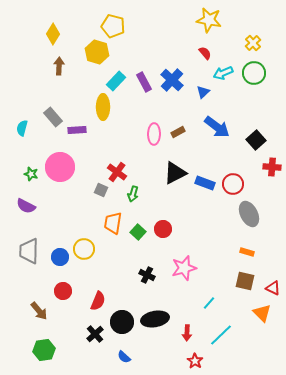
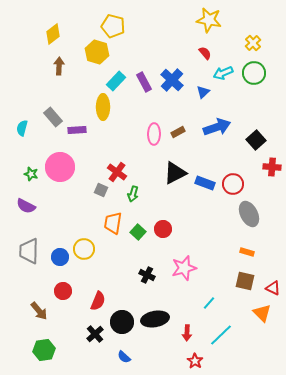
yellow diamond at (53, 34): rotated 20 degrees clockwise
blue arrow at (217, 127): rotated 56 degrees counterclockwise
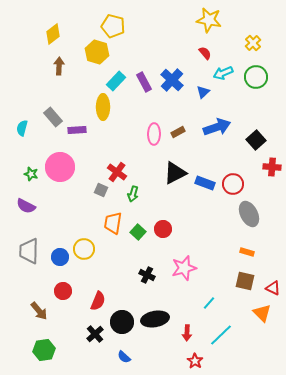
green circle at (254, 73): moved 2 px right, 4 px down
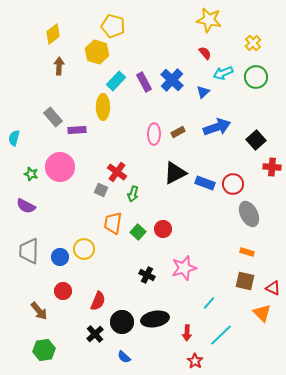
cyan semicircle at (22, 128): moved 8 px left, 10 px down
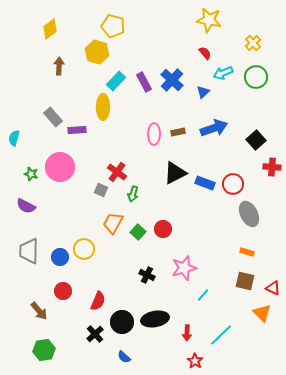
yellow diamond at (53, 34): moved 3 px left, 5 px up
blue arrow at (217, 127): moved 3 px left, 1 px down
brown rectangle at (178, 132): rotated 16 degrees clockwise
orange trapezoid at (113, 223): rotated 20 degrees clockwise
cyan line at (209, 303): moved 6 px left, 8 px up
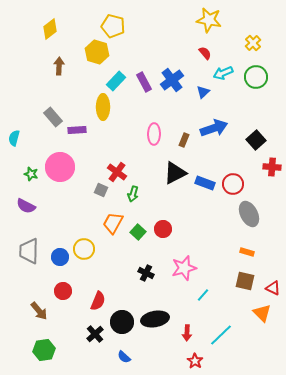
blue cross at (172, 80): rotated 10 degrees clockwise
brown rectangle at (178, 132): moved 6 px right, 8 px down; rotated 56 degrees counterclockwise
black cross at (147, 275): moved 1 px left, 2 px up
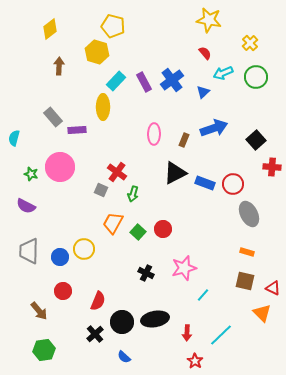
yellow cross at (253, 43): moved 3 px left
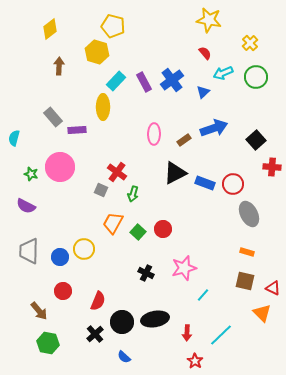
brown rectangle at (184, 140): rotated 32 degrees clockwise
green hexagon at (44, 350): moved 4 px right, 7 px up; rotated 20 degrees clockwise
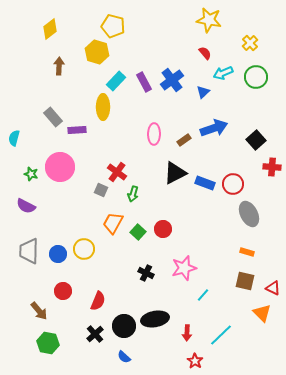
blue circle at (60, 257): moved 2 px left, 3 px up
black circle at (122, 322): moved 2 px right, 4 px down
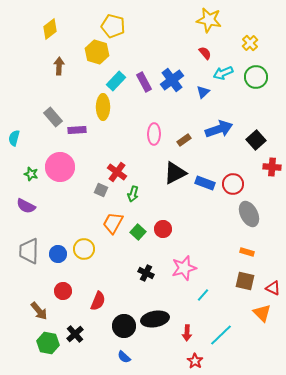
blue arrow at (214, 128): moved 5 px right, 1 px down
black cross at (95, 334): moved 20 px left
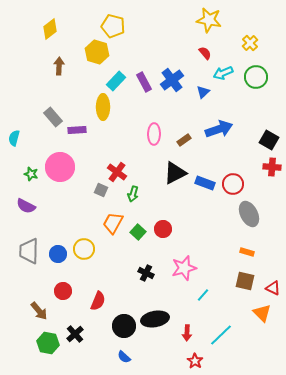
black square at (256, 140): moved 13 px right; rotated 18 degrees counterclockwise
